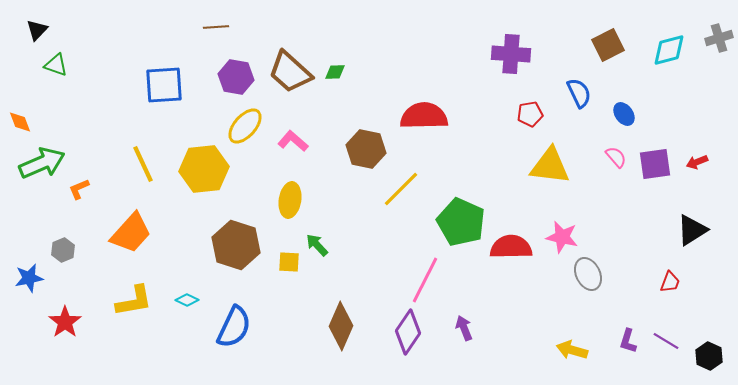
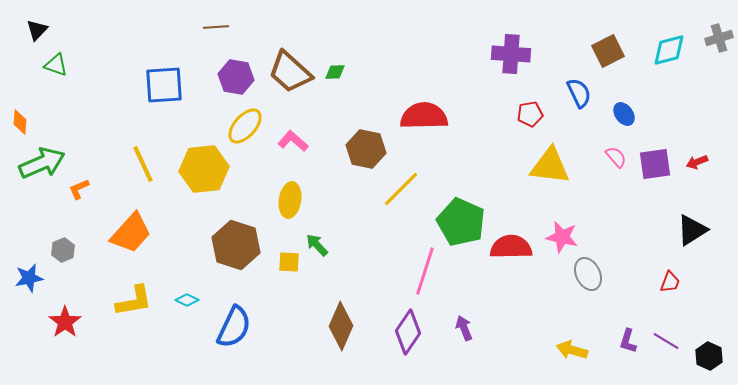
brown square at (608, 45): moved 6 px down
orange diamond at (20, 122): rotated 25 degrees clockwise
pink line at (425, 280): moved 9 px up; rotated 9 degrees counterclockwise
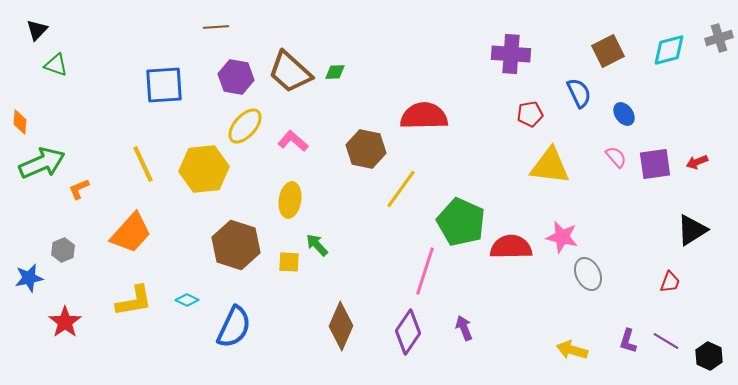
yellow line at (401, 189): rotated 9 degrees counterclockwise
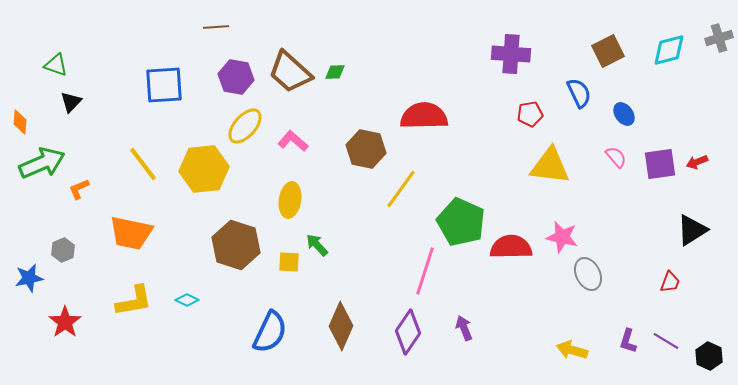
black triangle at (37, 30): moved 34 px right, 72 px down
yellow line at (143, 164): rotated 12 degrees counterclockwise
purple square at (655, 164): moved 5 px right
orange trapezoid at (131, 233): rotated 60 degrees clockwise
blue semicircle at (234, 327): moved 36 px right, 5 px down
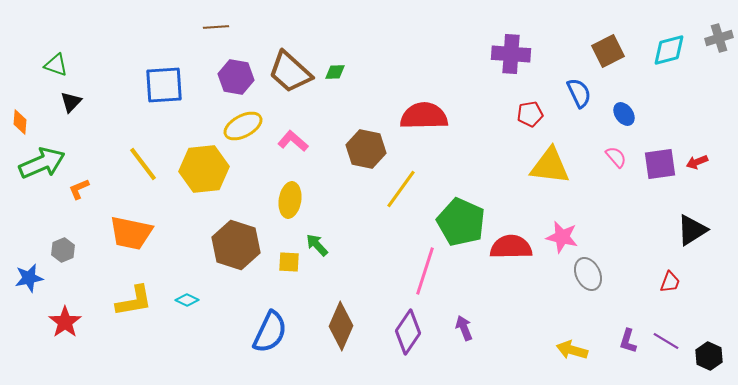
yellow ellipse at (245, 126): moved 2 px left; rotated 21 degrees clockwise
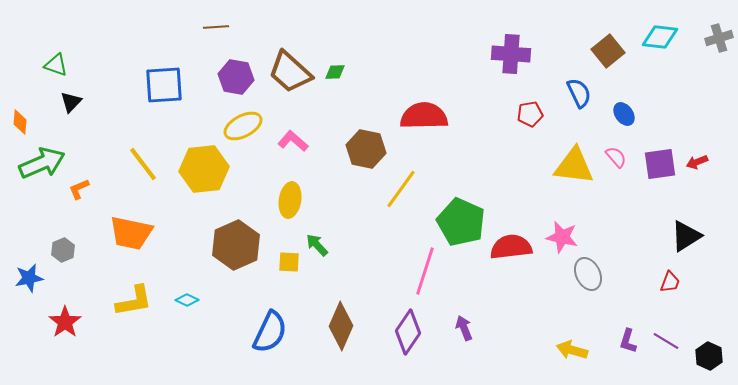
cyan diamond at (669, 50): moved 9 px left, 13 px up; rotated 21 degrees clockwise
brown square at (608, 51): rotated 12 degrees counterclockwise
yellow triangle at (550, 166): moved 24 px right
black triangle at (692, 230): moved 6 px left, 6 px down
brown hexagon at (236, 245): rotated 18 degrees clockwise
red semicircle at (511, 247): rotated 6 degrees counterclockwise
